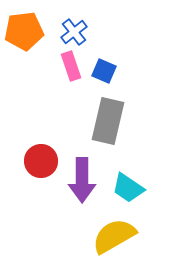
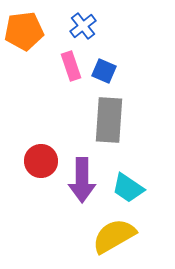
blue cross: moved 9 px right, 6 px up
gray rectangle: moved 1 px right, 1 px up; rotated 9 degrees counterclockwise
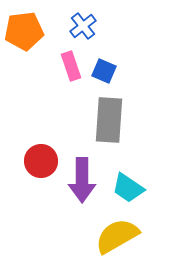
yellow semicircle: moved 3 px right
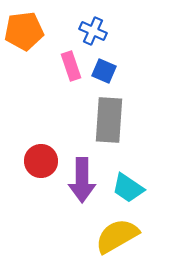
blue cross: moved 10 px right, 5 px down; rotated 28 degrees counterclockwise
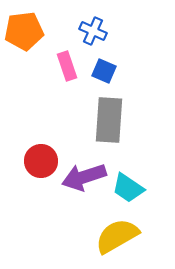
pink rectangle: moved 4 px left
purple arrow: moved 2 px right, 3 px up; rotated 72 degrees clockwise
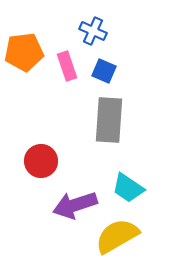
orange pentagon: moved 21 px down
purple arrow: moved 9 px left, 28 px down
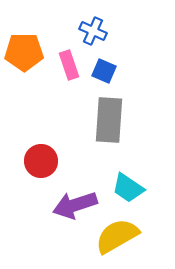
orange pentagon: rotated 6 degrees clockwise
pink rectangle: moved 2 px right, 1 px up
